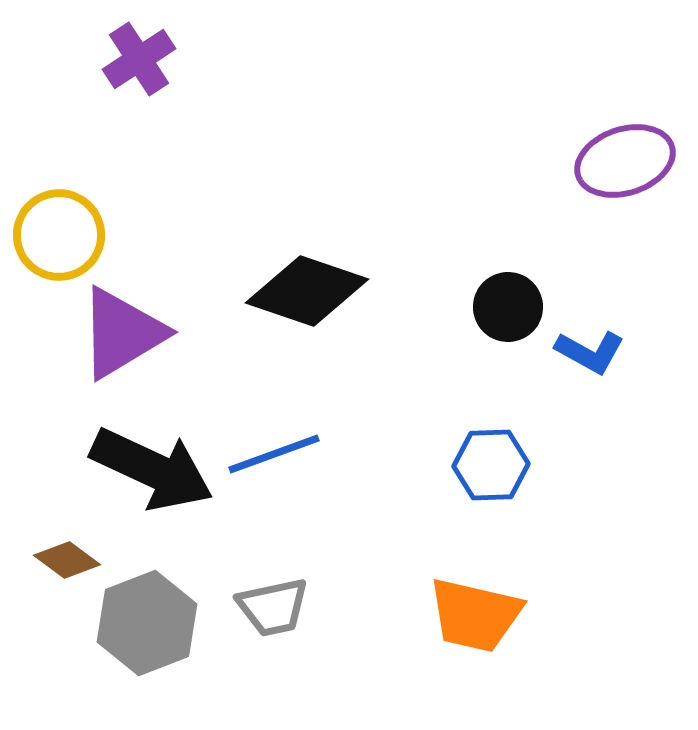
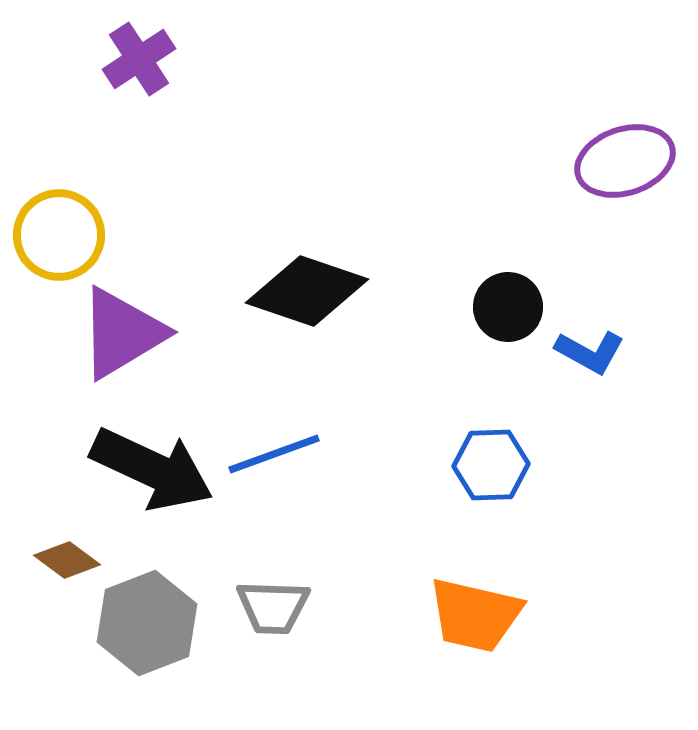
gray trapezoid: rotated 14 degrees clockwise
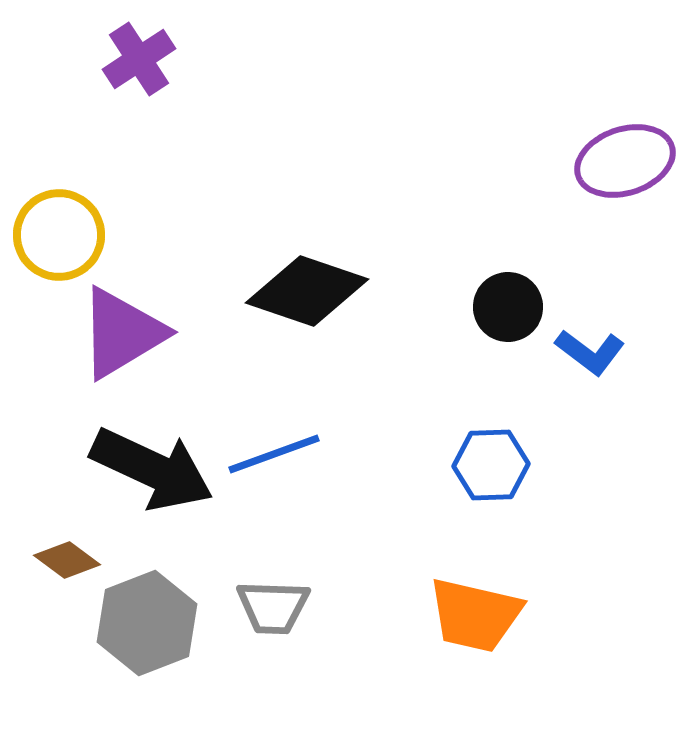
blue L-shape: rotated 8 degrees clockwise
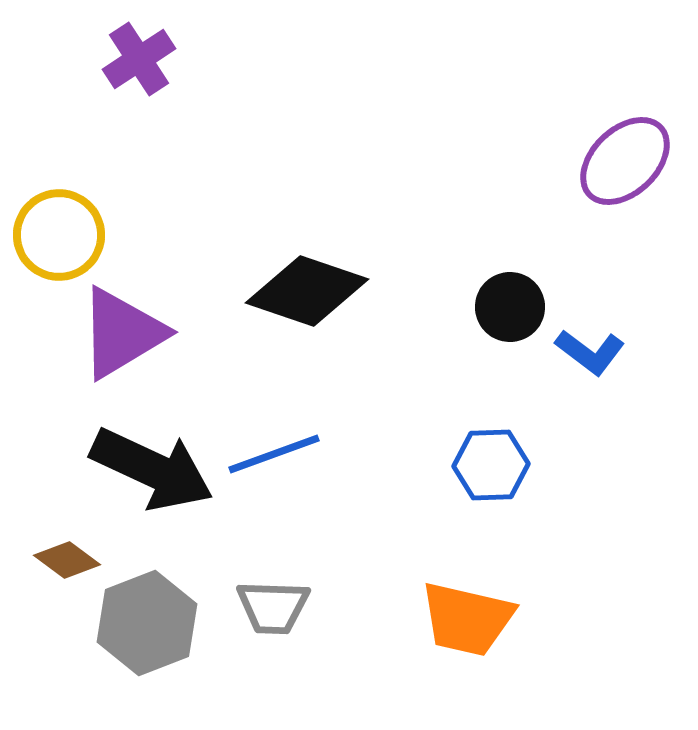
purple ellipse: rotated 26 degrees counterclockwise
black circle: moved 2 px right
orange trapezoid: moved 8 px left, 4 px down
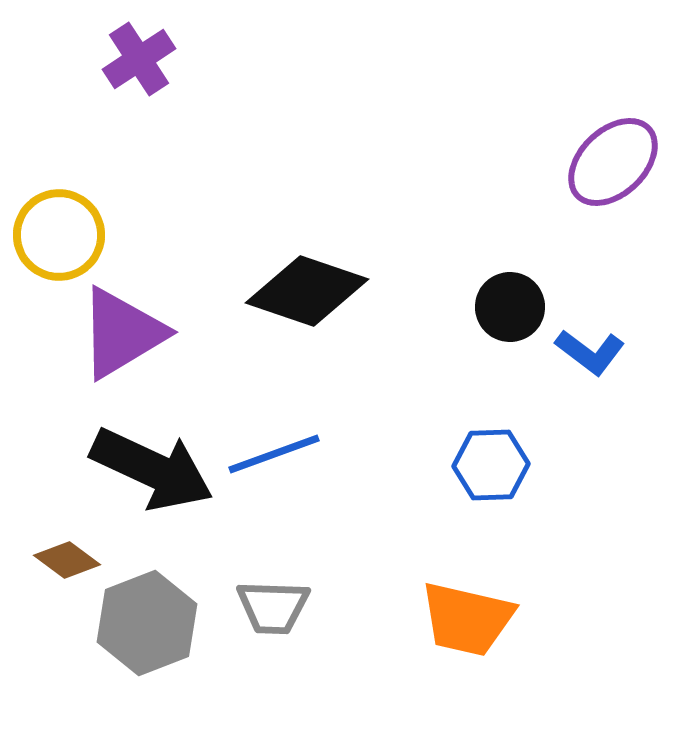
purple ellipse: moved 12 px left, 1 px down
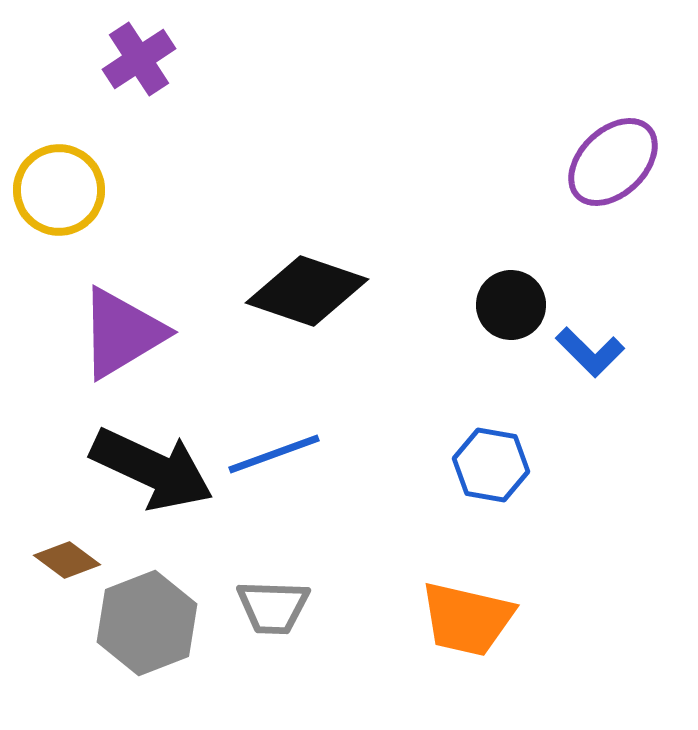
yellow circle: moved 45 px up
black circle: moved 1 px right, 2 px up
blue L-shape: rotated 8 degrees clockwise
blue hexagon: rotated 12 degrees clockwise
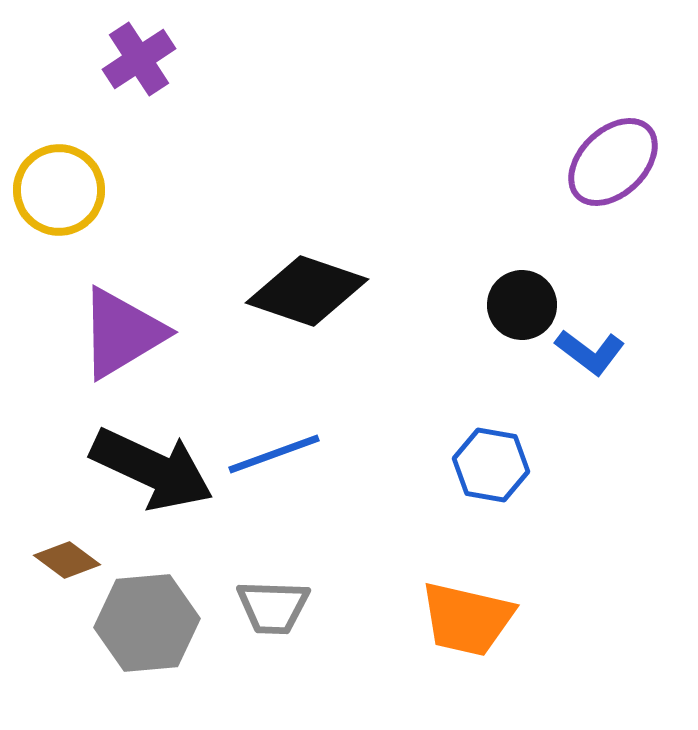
black circle: moved 11 px right
blue L-shape: rotated 8 degrees counterclockwise
gray hexagon: rotated 16 degrees clockwise
